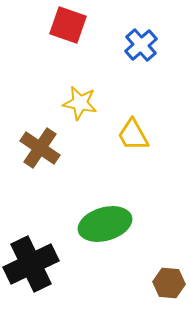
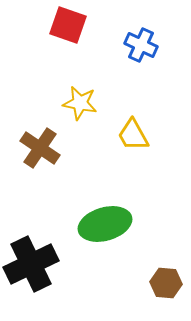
blue cross: rotated 24 degrees counterclockwise
brown hexagon: moved 3 px left
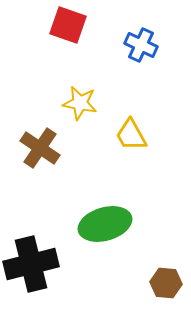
yellow trapezoid: moved 2 px left
black cross: rotated 12 degrees clockwise
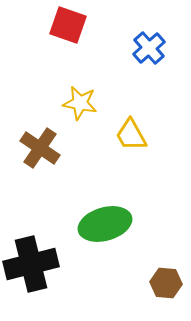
blue cross: moved 8 px right, 3 px down; rotated 24 degrees clockwise
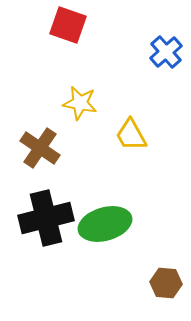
blue cross: moved 17 px right, 4 px down
black cross: moved 15 px right, 46 px up
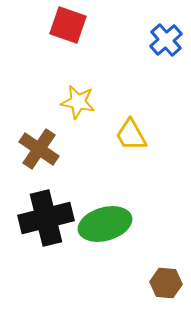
blue cross: moved 12 px up
yellow star: moved 2 px left, 1 px up
brown cross: moved 1 px left, 1 px down
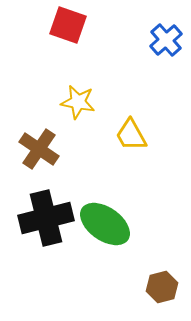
green ellipse: rotated 51 degrees clockwise
brown hexagon: moved 4 px left, 4 px down; rotated 20 degrees counterclockwise
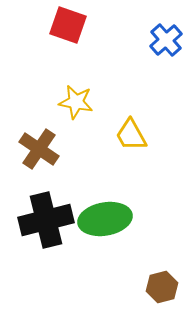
yellow star: moved 2 px left
black cross: moved 2 px down
green ellipse: moved 5 px up; rotated 45 degrees counterclockwise
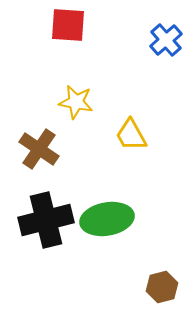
red square: rotated 15 degrees counterclockwise
green ellipse: moved 2 px right
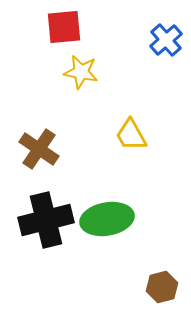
red square: moved 4 px left, 2 px down; rotated 9 degrees counterclockwise
yellow star: moved 5 px right, 30 px up
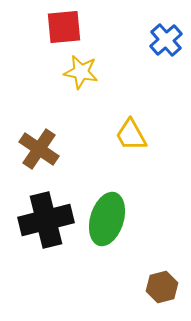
green ellipse: rotated 63 degrees counterclockwise
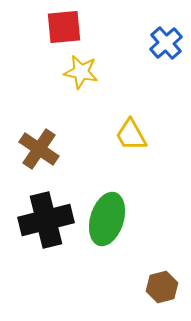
blue cross: moved 3 px down
